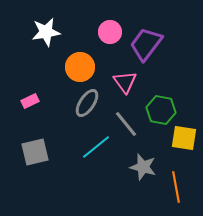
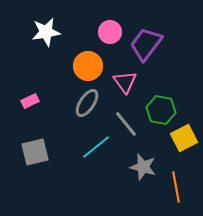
orange circle: moved 8 px right, 1 px up
yellow square: rotated 36 degrees counterclockwise
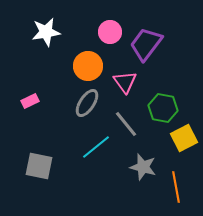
green hexagon: moved 2 px right, 2 px up
gray square: moved 4 px right, 14 px down; rotated 24 degrees clockwise
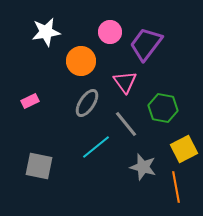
orange circle: moved 7 px left, 5 px up
yellow square: moved 11 px down
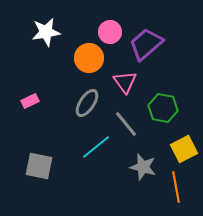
purple trapezoid: rotated 12 degrees clockwise
orange circle: moved 8 px right, 3 px up
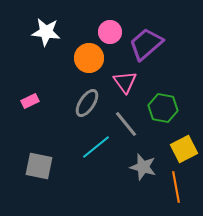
white star: rotated 16 degrees clockwise
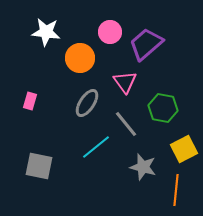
orange circle: moved 9 px left
pink rectangle: rotated 48 degrees counterclockwise
orange line: moved 3 px down; rotated 16 degrees clockwise
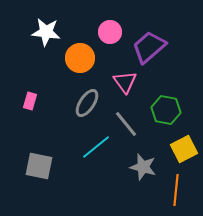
purple trapezoid: moved 3 px right, 3 px down
green hexagon: moved 3 px right, 2 px down
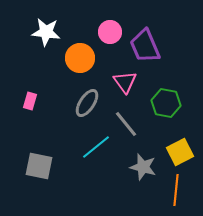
purple trapezoid: moved 4 px left, 1 px up; rotated 72 degrees counterclockwise
green hexagon: moved 7 px up
yellow square: moved 4 px left, 3 px down
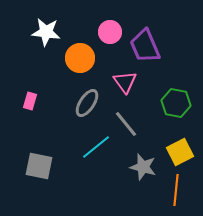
green hexagon: moved 10 px right
